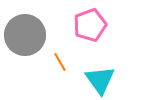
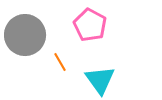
pink pentagon: rotated 24 degrees counterclockwise
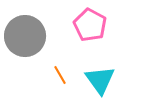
gray circle: moved 1 px down
orange line: moved 13 px down
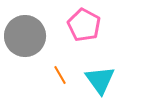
pink pentagon: moved 6 px left
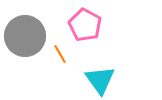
pink pentagon: moved 1 px right
orange line: moved 21 px up
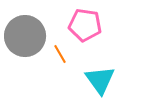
pink pentagon: rotated 20 degrees counterclockwise
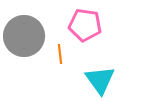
gray circle: moved 1 px left
orange line: rotated 24 degrees clockwise
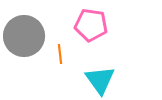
pink pentagon: moved 6 px right
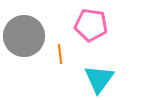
cyan triangle: moved 1 px left, 1 px up; rotated 12 degrees clockwise
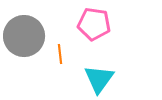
pink pentagon: moved 3 px right, 1 px up
